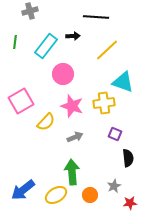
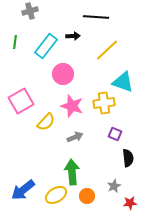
orange circle: moved 3 px left, 1 px down
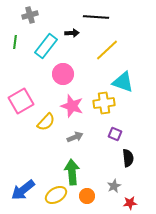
gray cross: moved 4 px down
black arrow: moved 1 px left, 3 px up
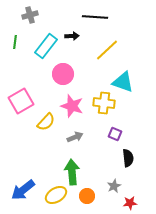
black line: moved 1 px left
black arrow: moved 3 px down
yellow cross: rotated 15 degrees clockwise
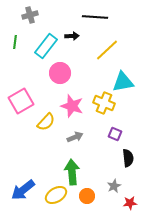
pink circle: moved 3 px left, 1 px up
cyan triangle: rotated 30 degrees counterclockwise
yellow cross: rotated 15 degrees clockwise
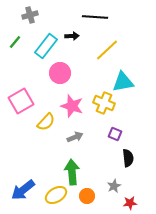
green line: rotated 32 degrees clockwise
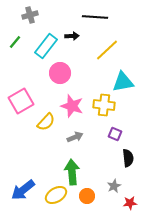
yellow cross: moved 2 px down; rotated 15 degrees counterclockwise
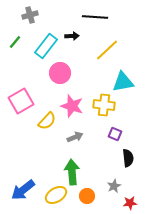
yellow semicircle: moved 1 px right, 1 px up
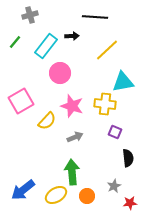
yellow cross: moved 1 px right, 1 px up
purple square: moved 2 px up
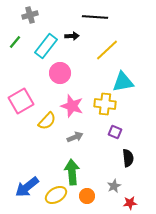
blue arrow: moved 4 px right, 3 px up
